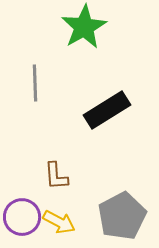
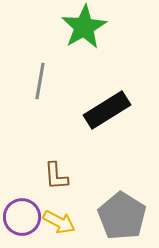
gray line: moved 5 px right, 2 px up; rotated 12 degrees clockwise
gray pentagon: rotated 12 degrees counterclockwise
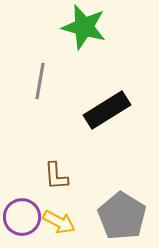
green star: rotated 27 degrees counterclockwise
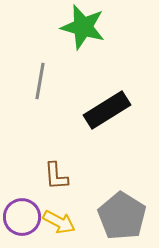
green star: moved 1 px left
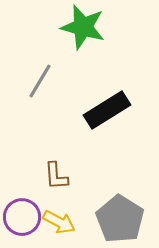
gray line: rotated 21 degrees clockwise
gray pentagon: moved 2 px left, 3 px down
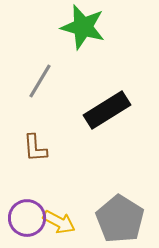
brown L-shape: moved 21 px left, 28 px up
purple circle: moved 5 px right, 1 px down
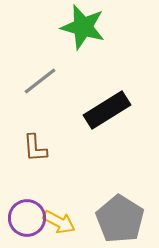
gray line: rotated 21 degrees clockwise
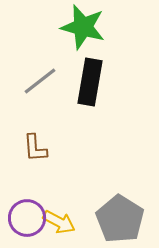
black rectangle: moved 17 px left, 28 px up; rotated 48 degrees counterclockwise
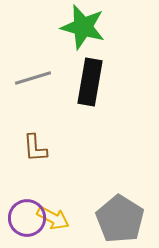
gray line: moved 7 px left, 3 px up; rotated 21 degrees clockwise
yellow arrow: moved 6 px left, 4 px up
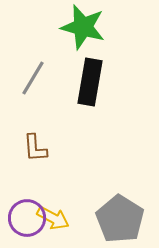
gray line: rotated 42 degrees counterclockwise
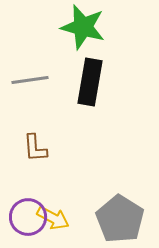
gray line: moved 3 px left, 2 px down; rotated 51 degrees clockwise
purple circle: moved 1 px right, 1 px up
